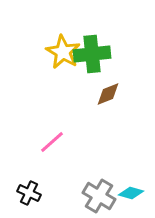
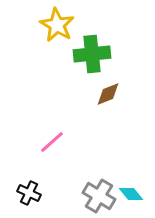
yellow star: moved 6 px left, 27 px up
cyan diamond: moved 1 px down; rotated 35 degrees clockwise
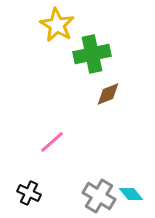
green cross: rotated 6 degrees counterclockwise
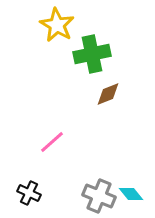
gray cross: rotated 8 degrees counterclockwise
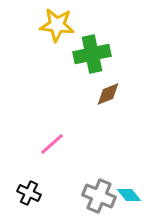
yellow star: rotated 24 degrees counterclockwise
pink line: moved 2 px down
cyan diamond: moved 2 px left, 1 px down
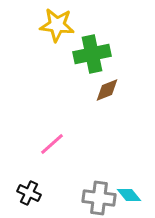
brown diamond: moved 1 px left, 4 px up
gray cross: moved 2 px down; rotated 16 degrees counterclockwise
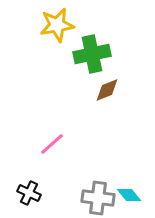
yellow star: rotated 16 degrees counterclockwise
gray cross: moved 1 px left
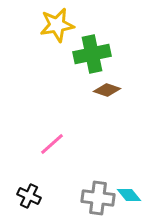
brown diamond: rotated 40 degrees clockwise
black cross: moved 3 px down
